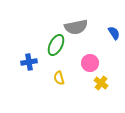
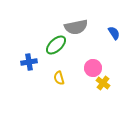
green ellipse: rotated 20 degrees clockwise
pink circle: moved 3 px right, 5 px down
yellow cross: moved 2 px right
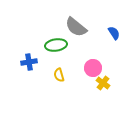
gray semicircle: rotated 50 degrees clockwise
green ellipse: rotated 35 degrees clockwise
yellow semicircle: moved 3 px up
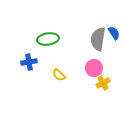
gray semicircle: moved 22 px right, 12 px down; rotated 60 degrees clockwise
green ellipse: moved 8 px left, 6 px up
pink circle: moved 1 px right
yellow semicircle: rotated 32 degrees counterclockwise
yellow cross: rotated 24 degrees clockwise
